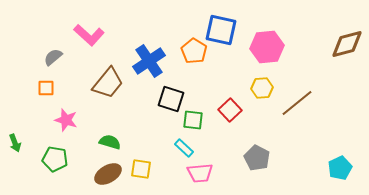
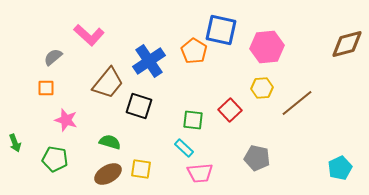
black square: moved 32 px left, 7 px down
gray pentagon: rotated 15 degrees counterclockwise
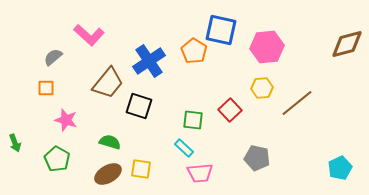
green pentagon: moved 2 px right; rotated 20 degrees clockwise
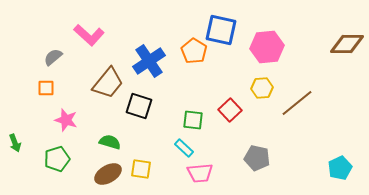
brown diamond: rotated 16 degrees clockwise
green pentagon: rotated 25 degrees clockwise
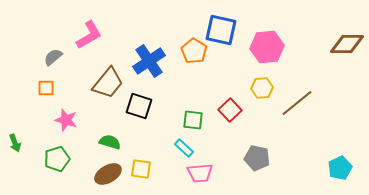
pink L-shape: rotated 72 degrees counterclockwise
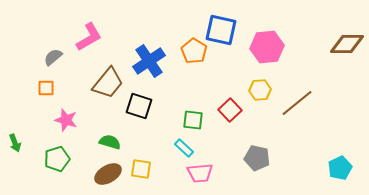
pink L-shape: moved 2 px down
yellow hexagon: moved 2 px left, 2 px down
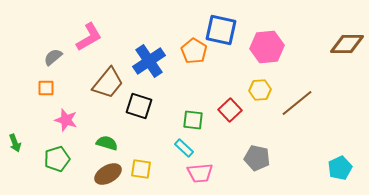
green semicircle: moved 3 px left, 1 px down
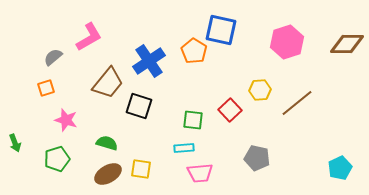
pink hexagon: moved 20 px right, 5 px up; rotated 12 degrees counterclockwise
orange square: rotated 18 degrees counterclockwise
cyan rectangle: rotated 48 degrees counterclockwise
